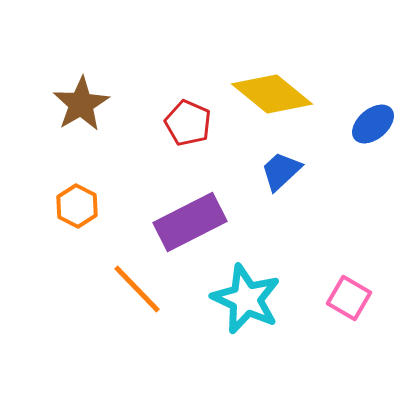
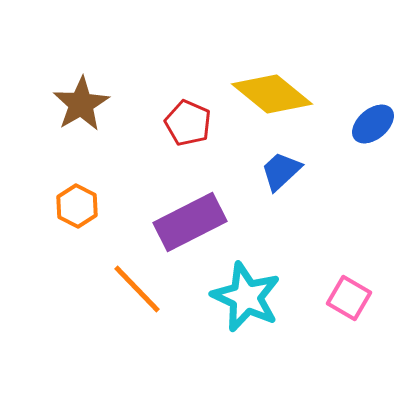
cyan star: moved 2 px up
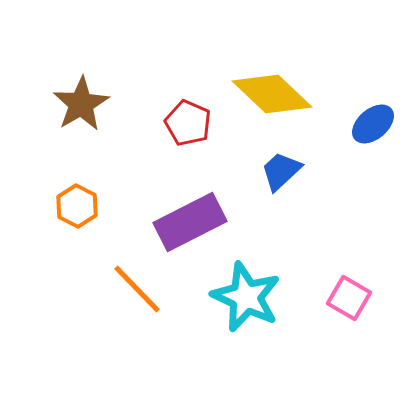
yellow diamond: rotated 4 degrees clockwise
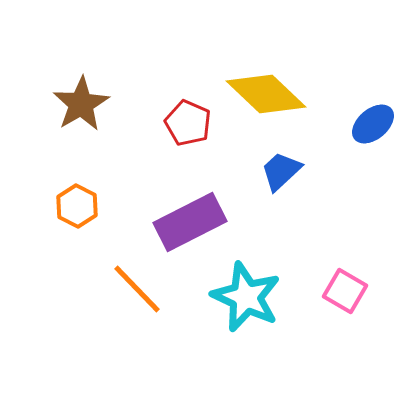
yellow diamond: moved 6 px left
pink square: moved 4 px left, 7 px up
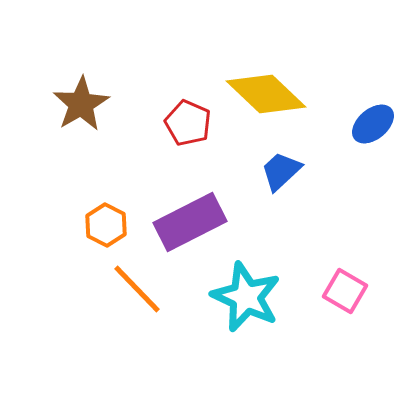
orange hexagon: moved 29 px right, 19 px down
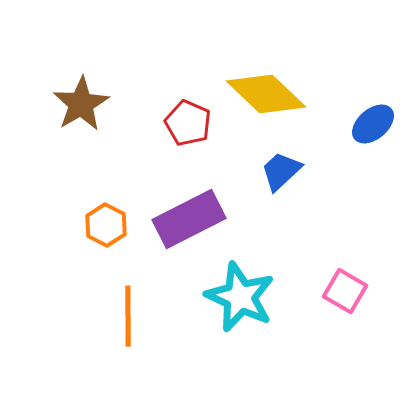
purple rectangle: moved 1 px left, 3 px up
orange line: moved 9 px left, 27 px down; rotated 44 degrees clockwise
cyan star: moved 6 px left
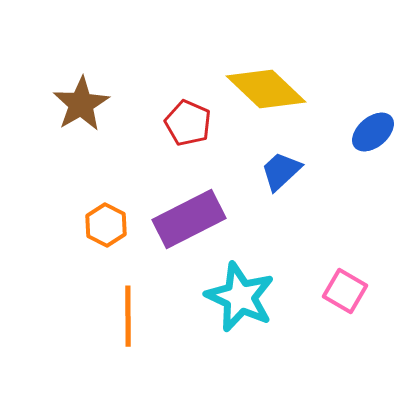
yellow diamond: moved 5 px up
blue ellipse: moved 8 px down
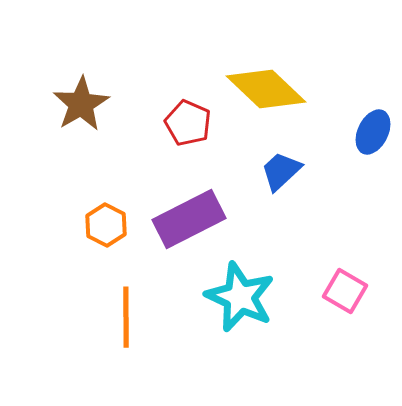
blue ellipse: rotated 24 degrees counterclockwise
orange line: moved 2 px left, 1 px down
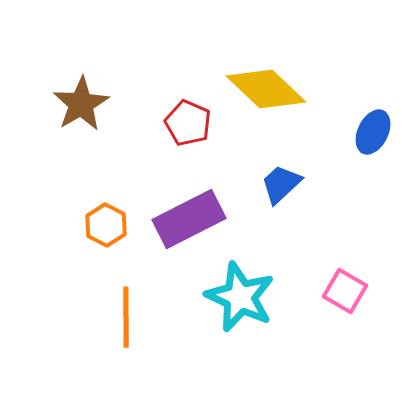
blue trapezoid: moved 13 px down
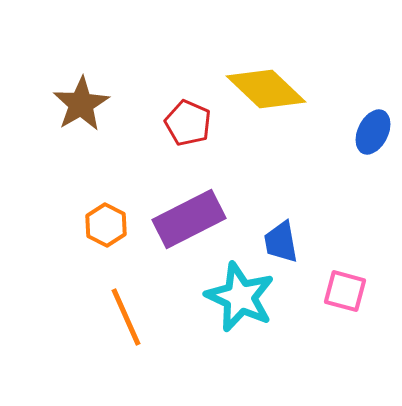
blue trapezoid: moved 58 px down; rotated 57 degrees counterclockwise
pink square: rotated 15 degrees counterclockwise
orange line: rotated 24 degrees counterclockwise
